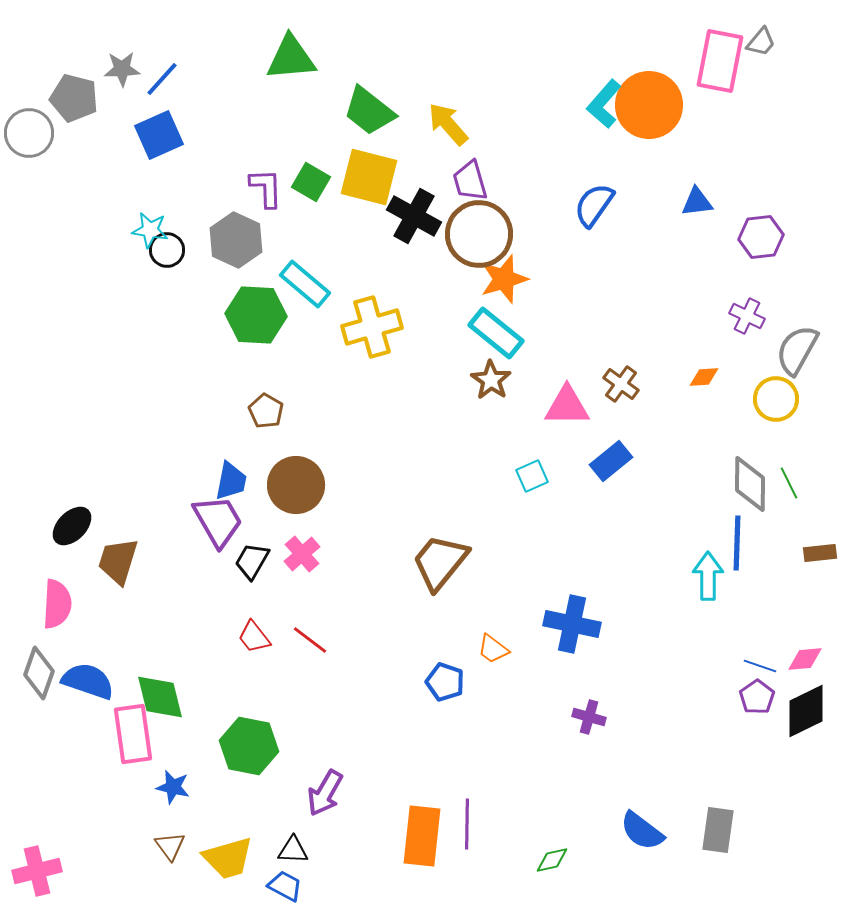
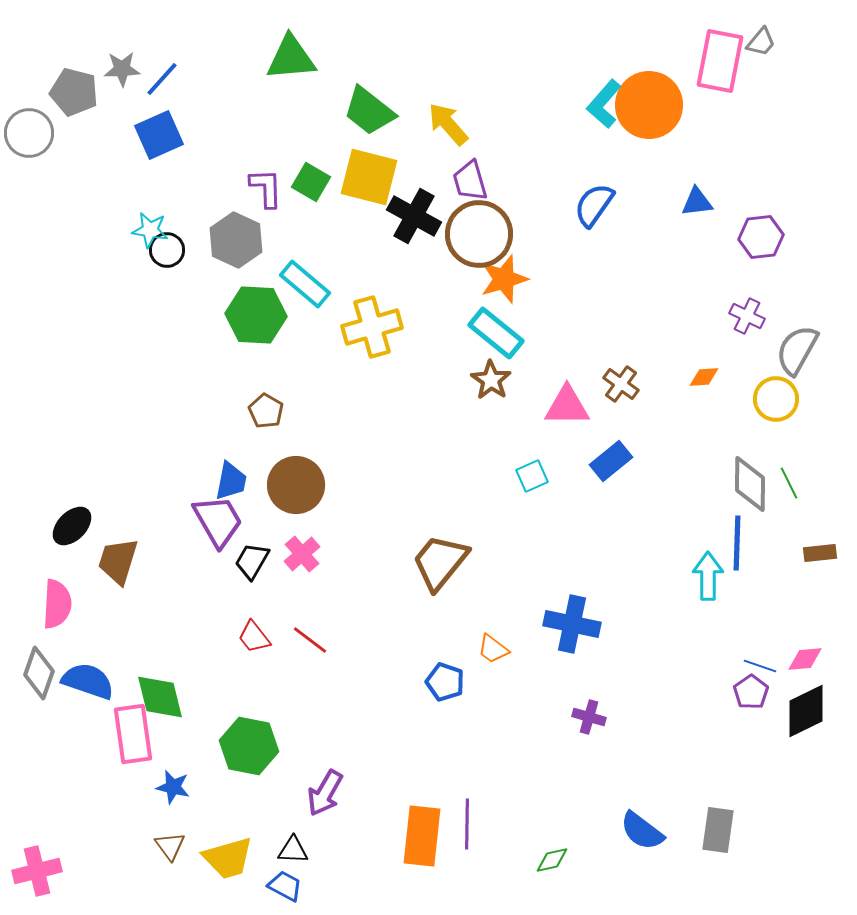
gray pentagon at (74, 98): moved 6 px up
purple pentagon at (757, 697): moved 6 px left, 5 px up
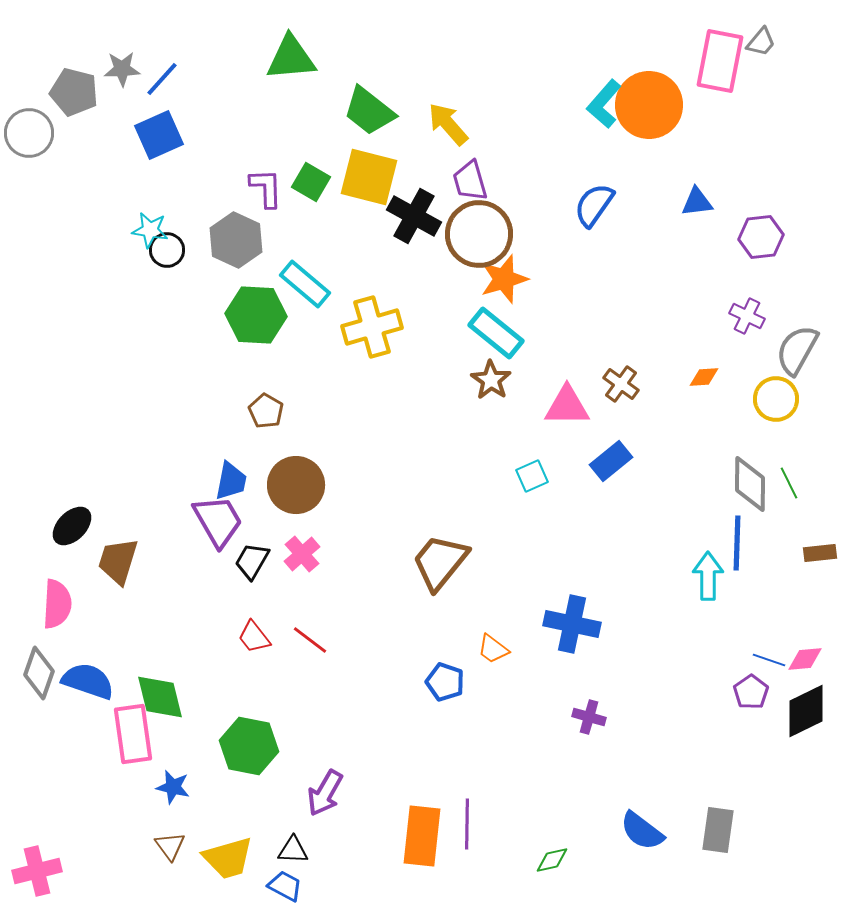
blue line at (760, 666): moved 9 px right, 6 px up
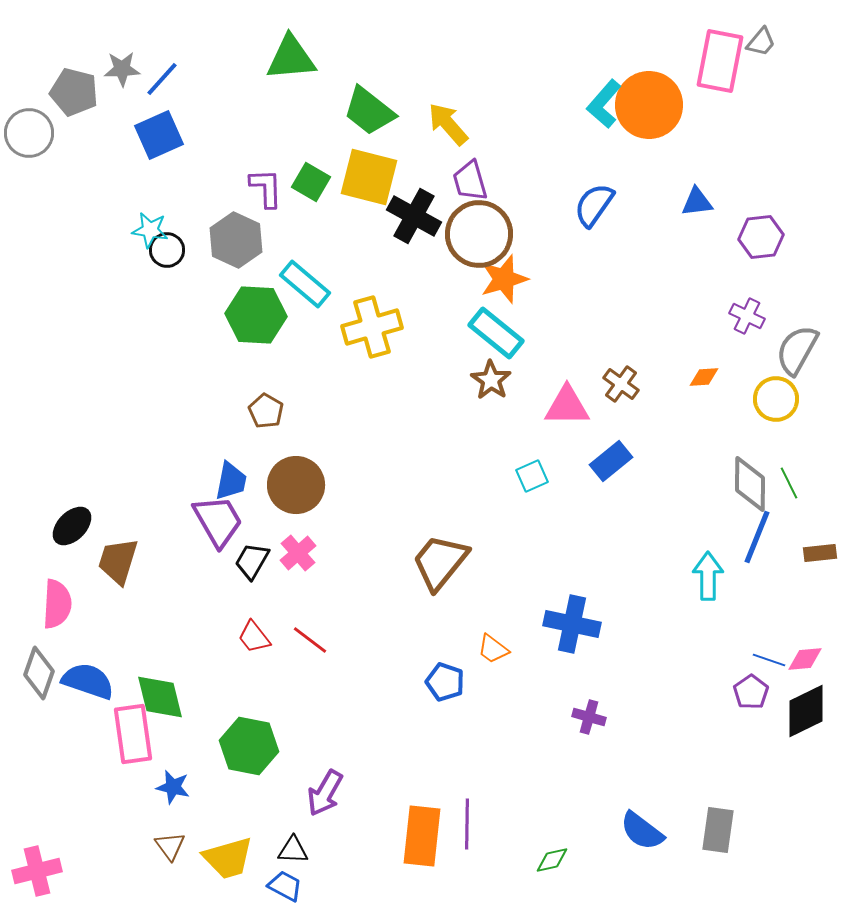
blue line at (737, 543): moved 20 px right, 6 px up; rotated 20 degrees clockwise
pink cross at (302, 554): moved 4 px left, 1 px up
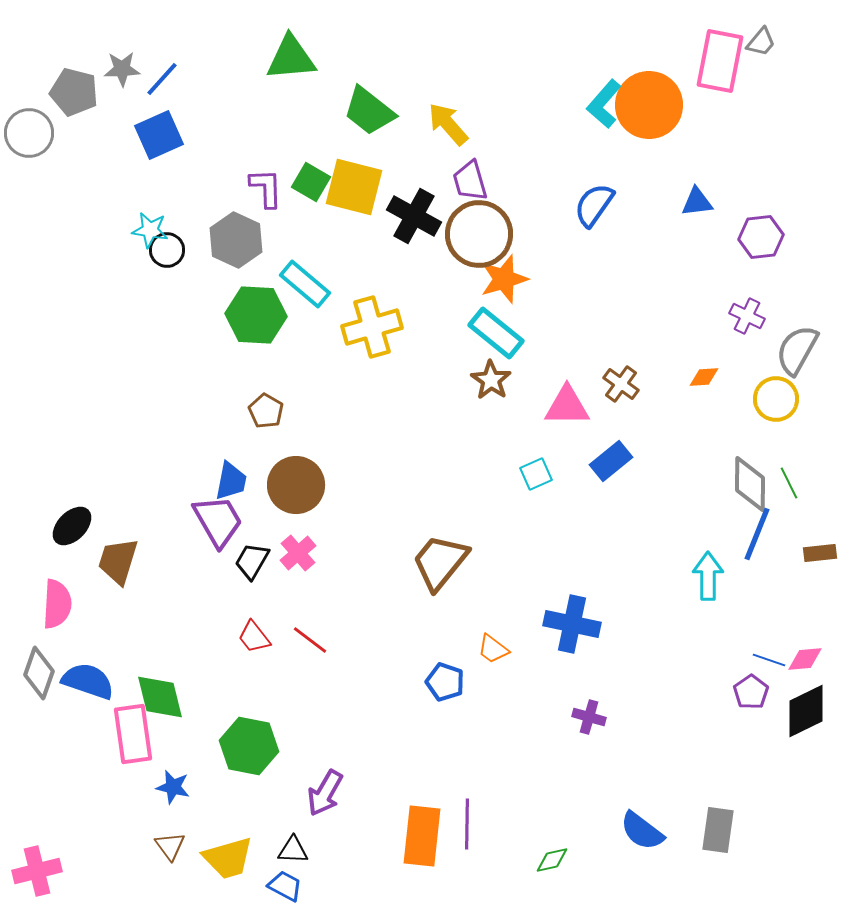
yellow square at (369, 177): moved 15 px left, 10 px down
cyan square at (532, 476): moved 4 px right, 2 px up
blue line at (757, 537): moved 3 px up
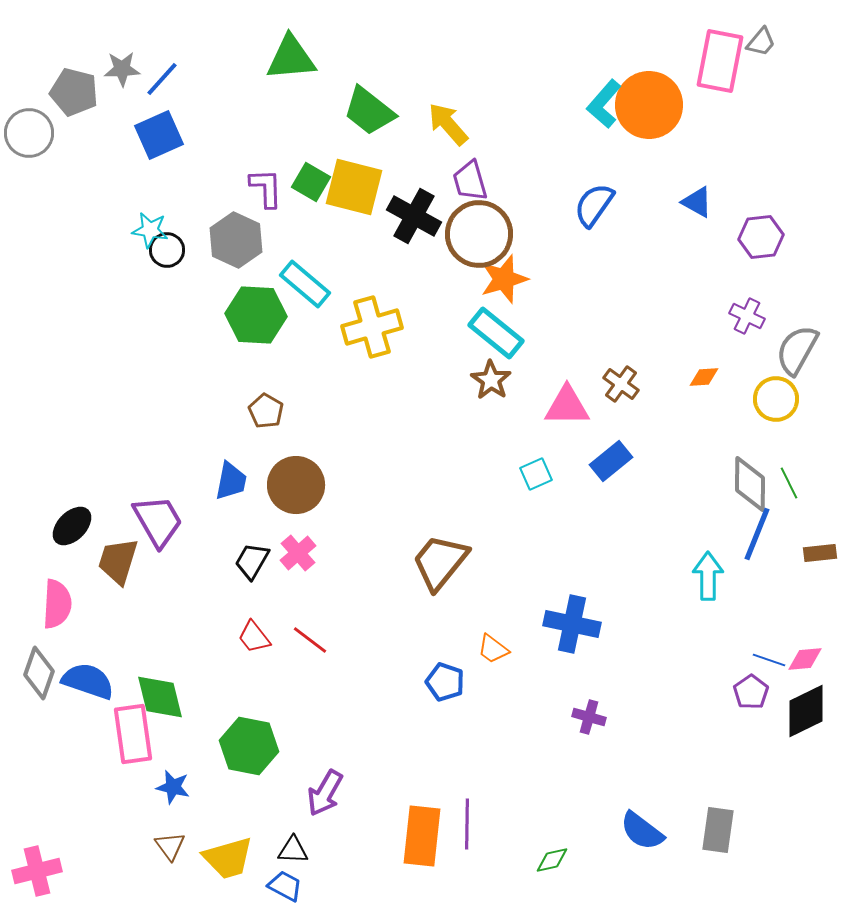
blue triangle at (697, 202): rotated 36 degrees clockwise
purple trapezoid at (218, 521): moved 60 px left
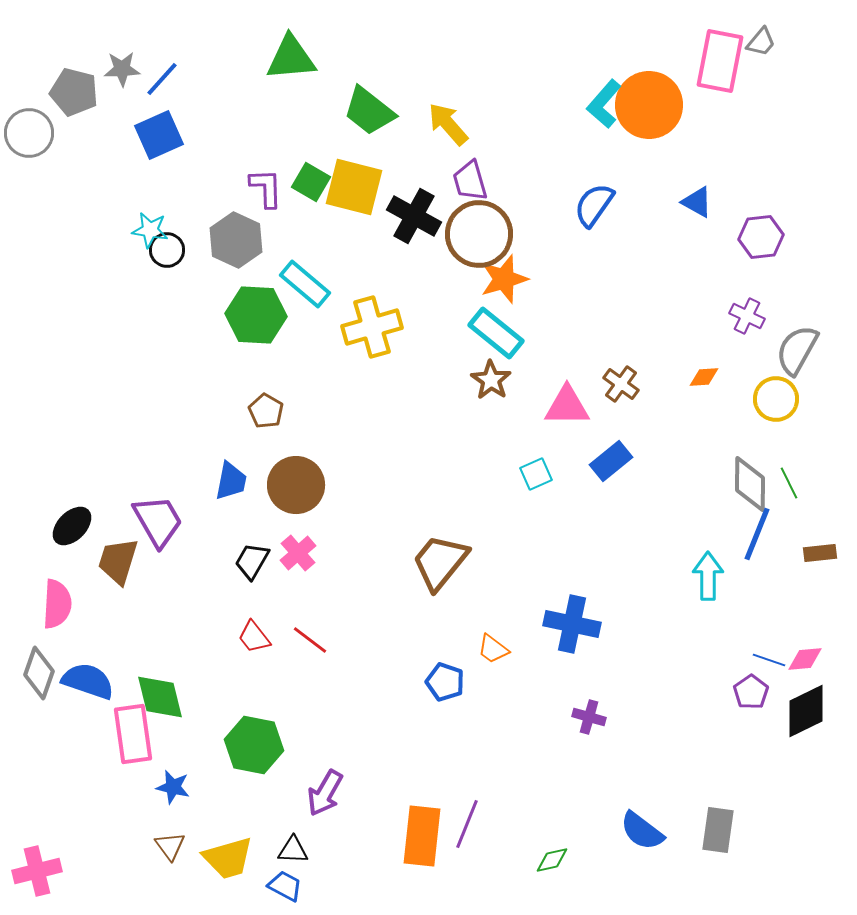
green hexagon at (249, 746): moved 5 px right, 1 px up
purple line at (467, 824): rotated 21 degrees clockwise
